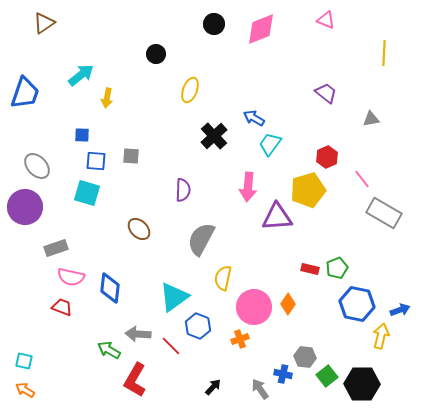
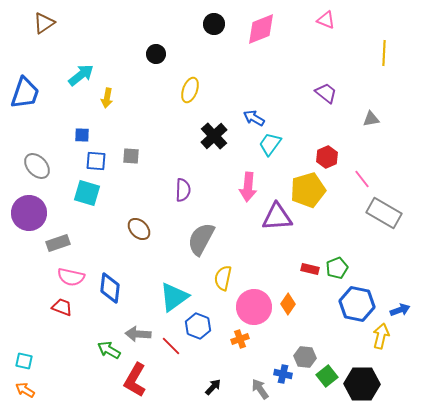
purple circle at (25, 207): moved 4 px right, 6 px down
gray rectangle at (56, 248): moved 2 px right, 5 px up
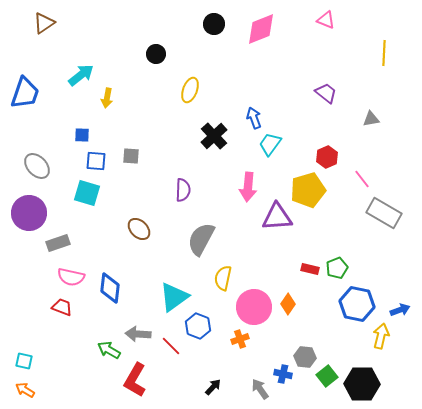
blue arrow at (254, 118): rotated 40 degrees clockwise
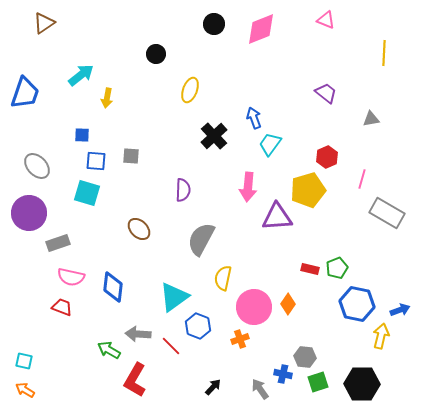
pink line at (362, 179): rotated 54 degrees clockwise
gray rectangle at (384, 213): moved 3 px right
blue diamond at (110, 288): moved 3 px right, 1 px up
green square at (327, 376): moved 9 px left, 6 px down; rotated 20 degrees clockwise
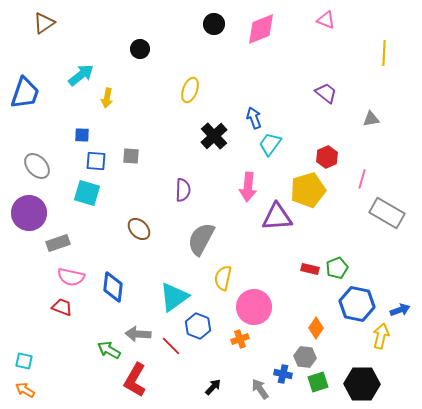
black circle at (156, 54): moved 16 px left, 5 px up
orange diamond at (288, 304): moved 28 px right, 24 px down
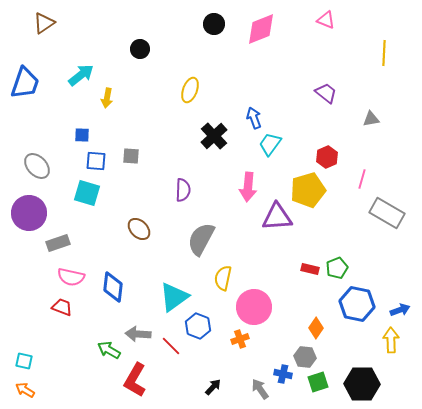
blue trapezoid at (25, 93): moved 10 px up
yellow arrow at (381, 336): moved 10 px right, 4 px down; rotated 15 degrees counterclockwise
